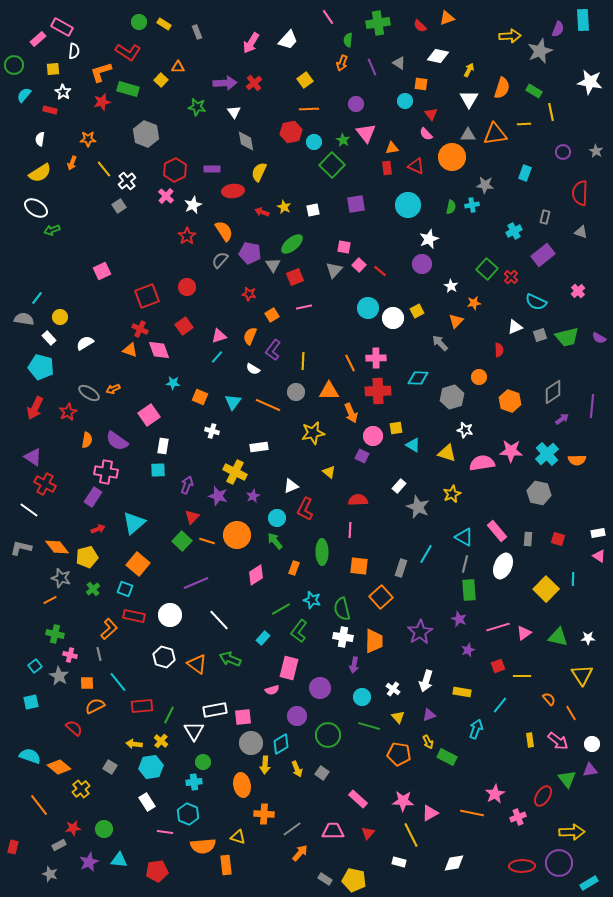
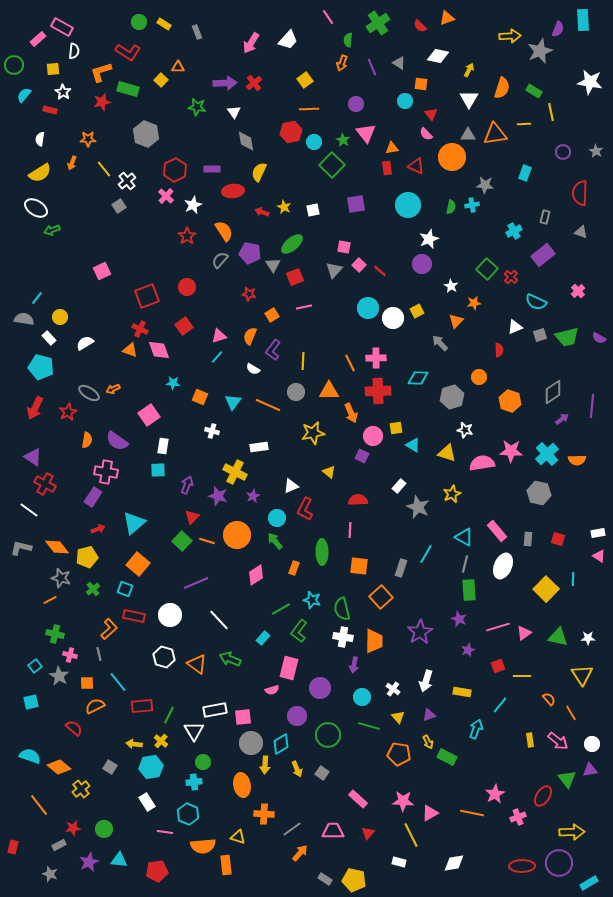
green cross at (378, 23): rotated 25 degrees counterclockwise
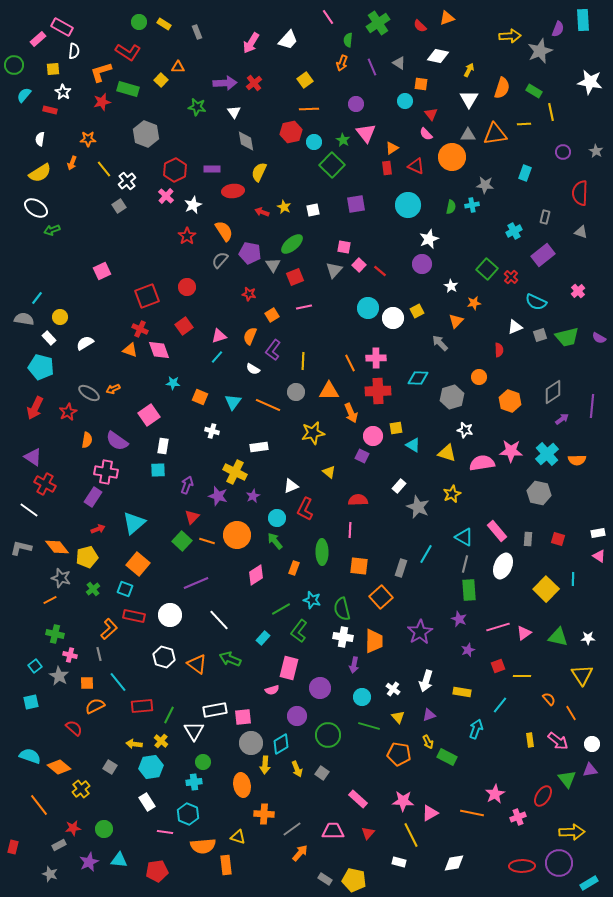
orange triangle at (392, 148): rotated 24 degrees counterclockwise
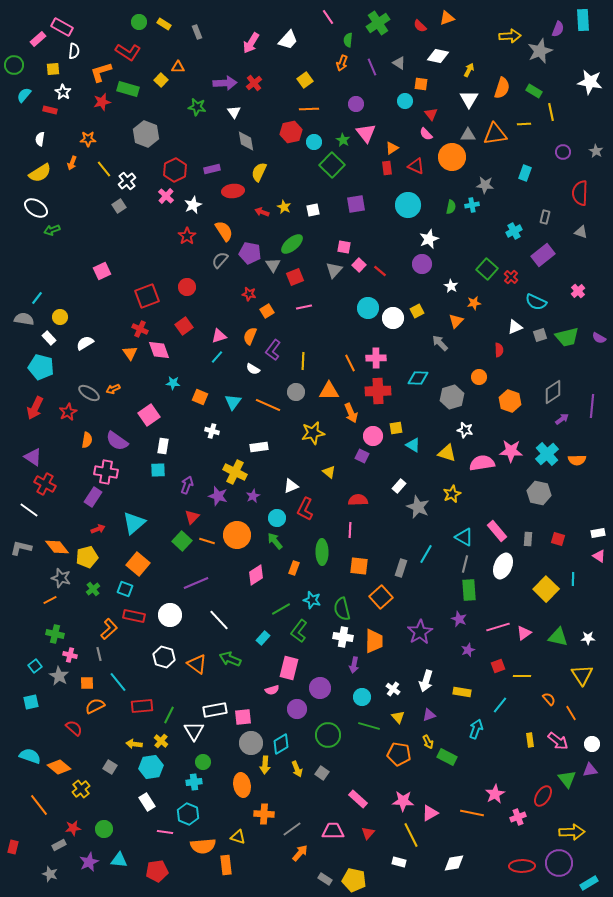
purple rectangle at (212, 169): rotated 14 degrees counterclockwise
orange square at (272, 315): moved 5 px left, 4 px up
orange triangle at (130, 350): moved 3 px down; rotated 35 degrees clockwise
purple circle at (297, 716): moved 7 px up
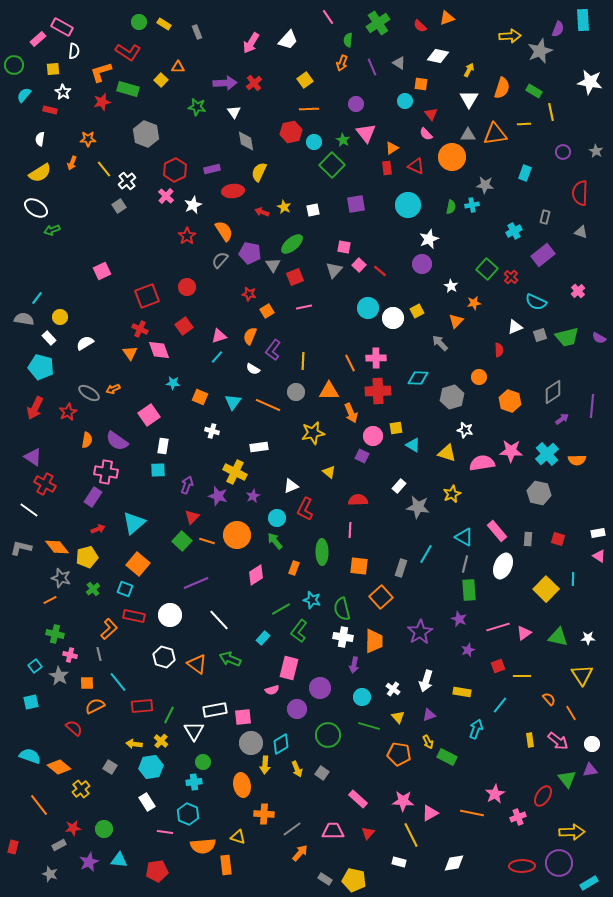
gray star at (418, 507): rotated 15 degrees counterclockwise
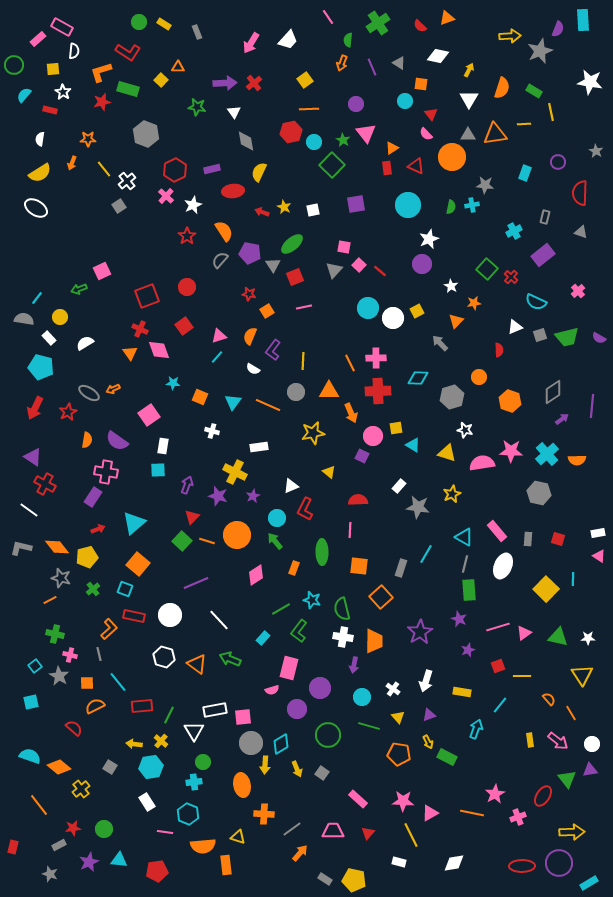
purple circle at (563, 152): moved 5 px left, 10 px down
green arrow at (52, 230): moved 27 px right, 59 px down
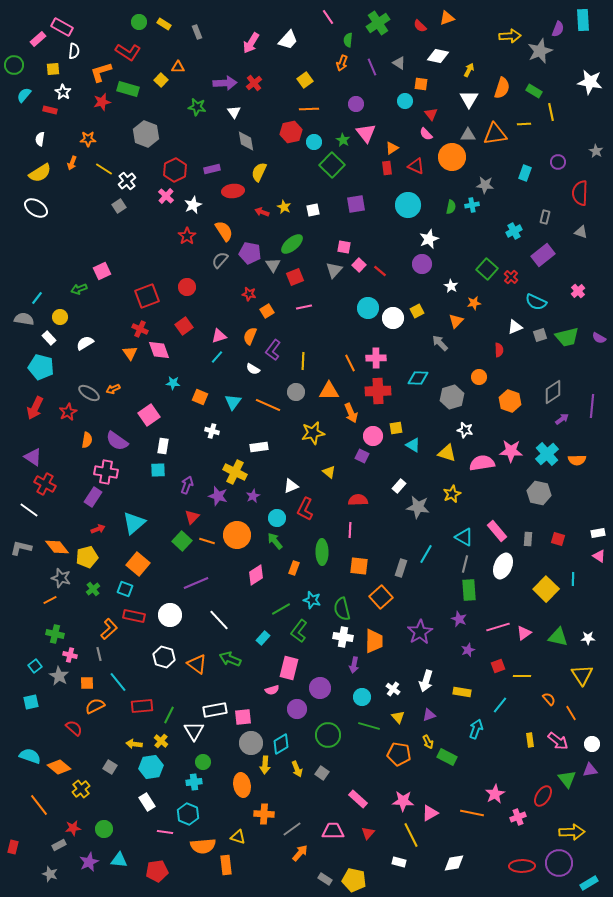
yellow line at (104, 169): rotated 18 degrees counterclockwise
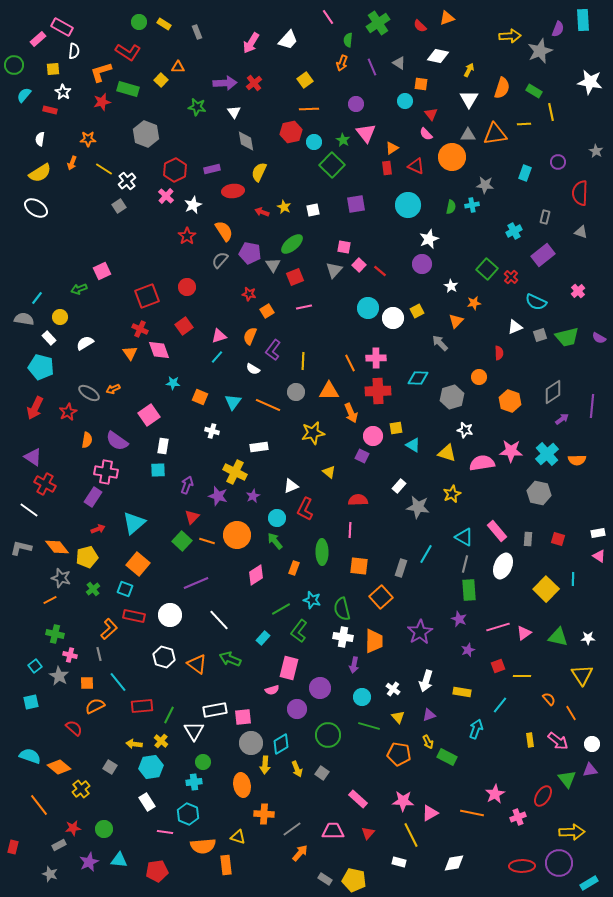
red semicircle at (499, 350): moved 3 px down
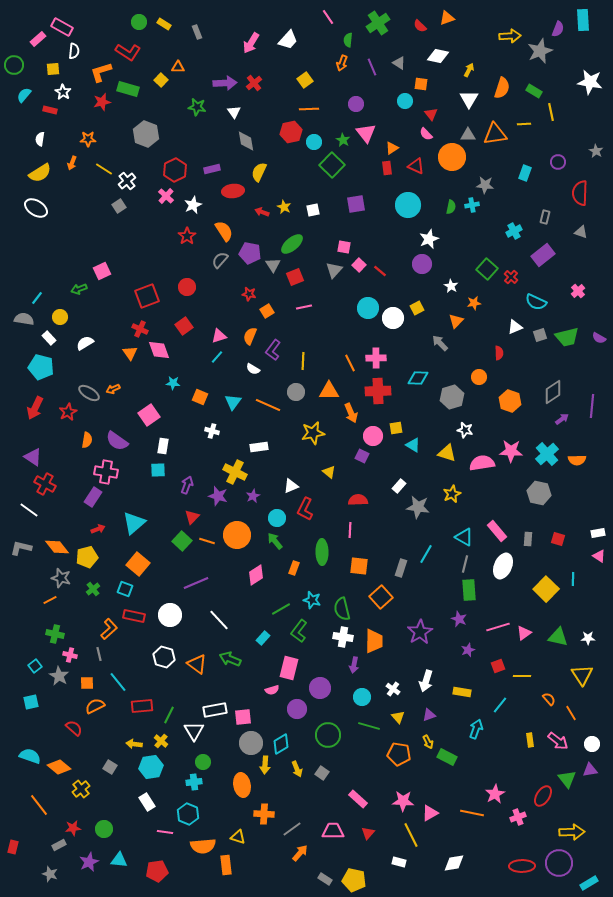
yellow square at (417, 311): moved 3 px up
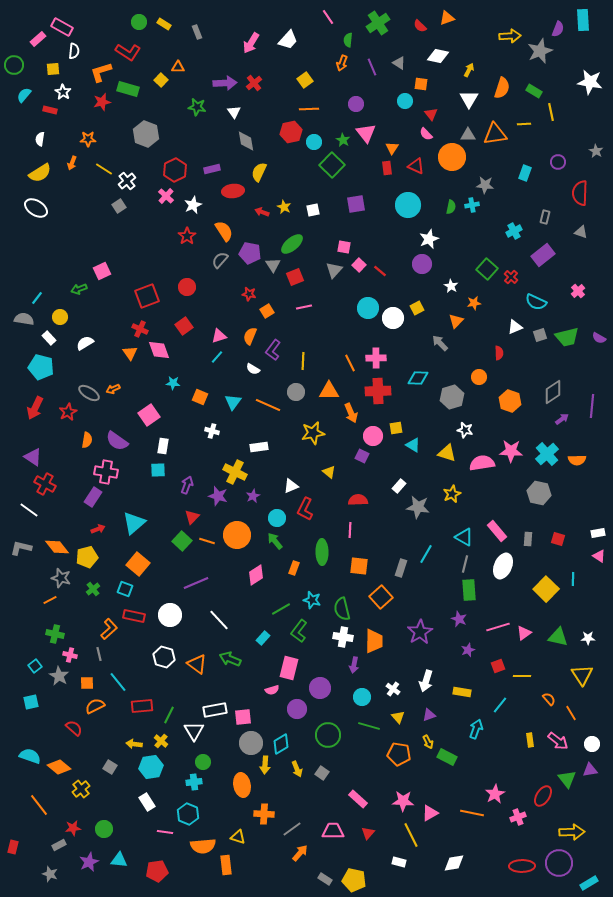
orange triangle at (392, 148): rotated 24 degrees counterclockwise
